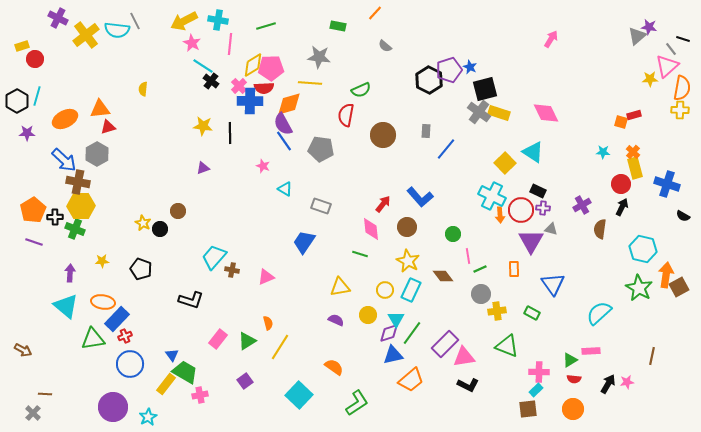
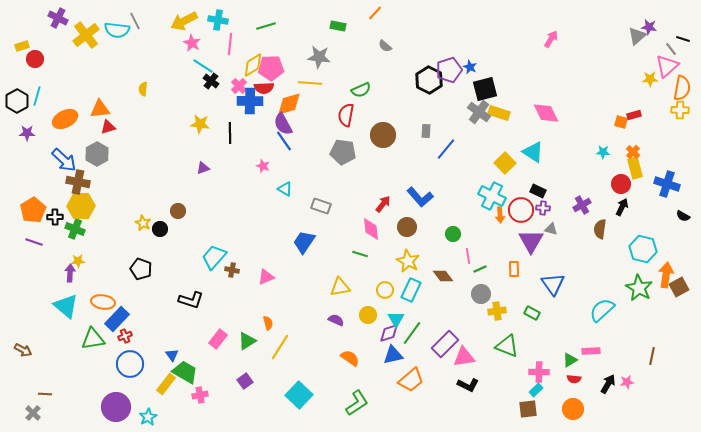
yellow star at (203, 126): moved 3 px left, 2 px up
gray pentagon at (321, 149): moved 22 px right, 3 px down
yellow star at (102, 261): moved 24 px left
cyan semicircle at (599, 313): moved 3 px right, 3 px up
orange semicircle at (334, 367): moved 16 px right, 9 px up
purple circle at (113, 407): moved 3 px right
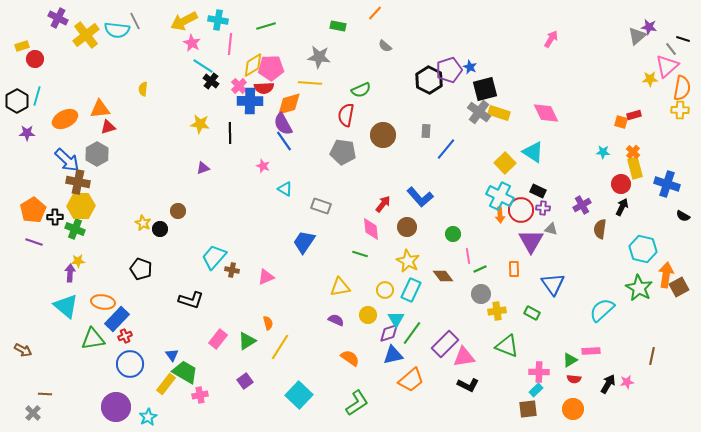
blue arrow at (64, 160): moved 3 px right
cyan cross at (492, 196): moved 8 px right
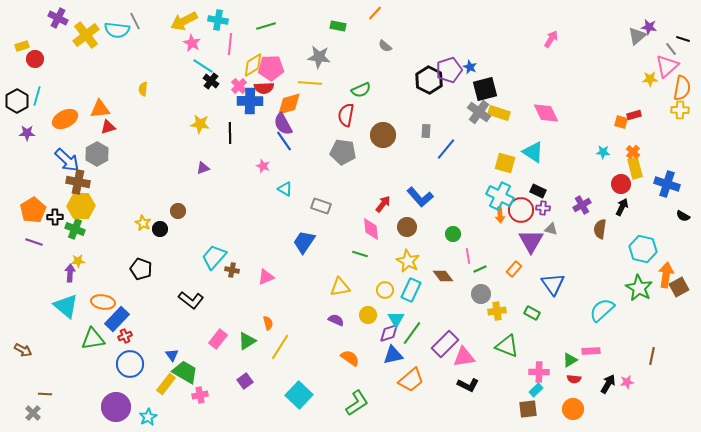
yellow square at (505, 163): rotated 30 degrees counterclockwise
orange rectangle at (514, 269): rotated 42 degrees clockwise
black L-shape at (191, 300): rotated 20 degrees clockwise
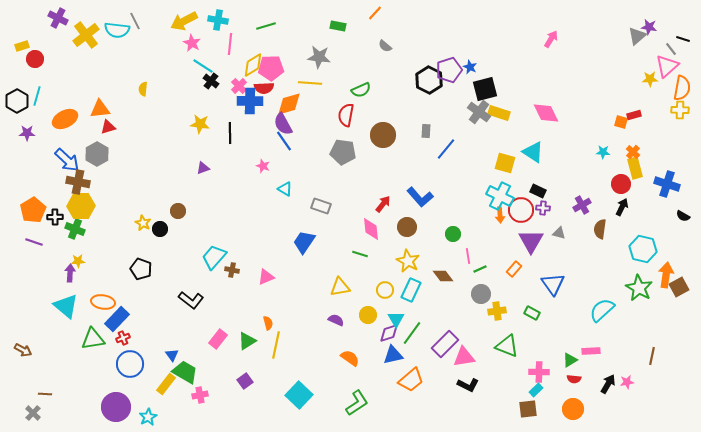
gray triangle at (551, 229): moved 8 px right, 4 px down
red cross at (125, 336): moved 2 px left, 2 px down
yellow line at (280, 347): moved 4 px left, 2 px up; rotated 20 degrees counterclockwise
